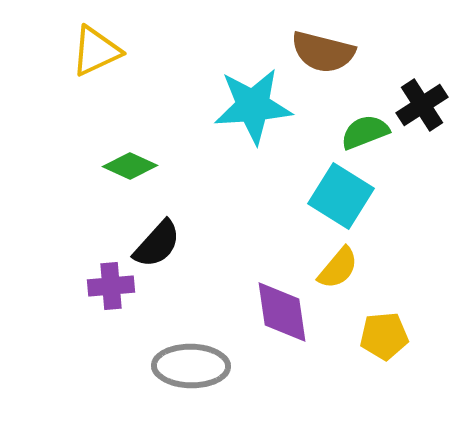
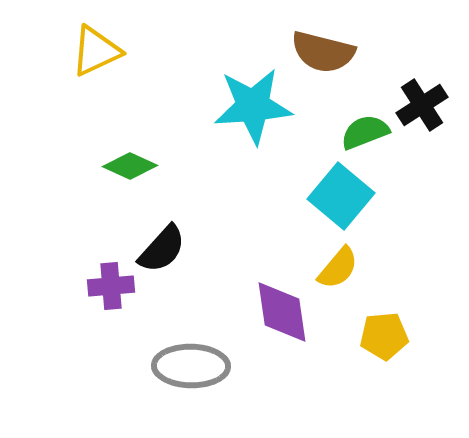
cyan square: rotated 8 degrees clockwise
black semicircle: moved 5 px right, 5 px down
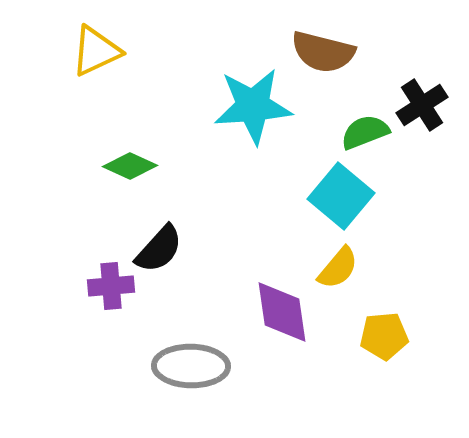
black semicircle: moved 3 px left
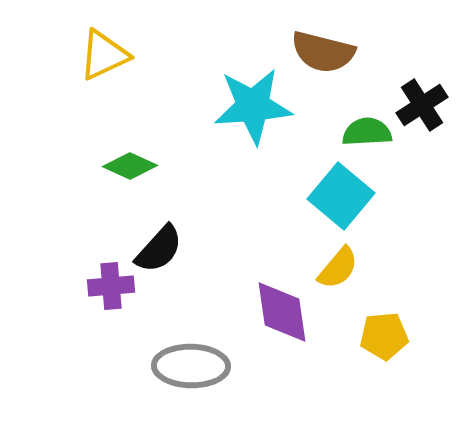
yellow triangle: moved 8 px right, 4 px down
green semicircle: moved 2 px right; rotated 18 degrees clockwise
